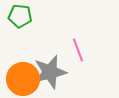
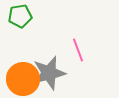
green pentagon: rotated 15 degrees counterclockwise
gray star: moved 1 px left, 1 px down
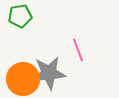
gray star: rotated 8 degrees clockwise
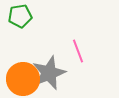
pink line: moved 1 px down
gray star: rotated 16 degrees counterclockwise
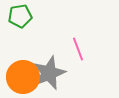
pink line: moved 2 px up
orange circle: moved 2 px up
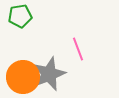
gray star: moved 1 px down
